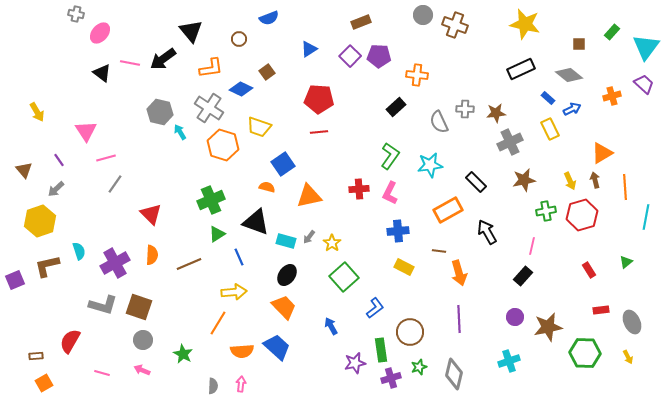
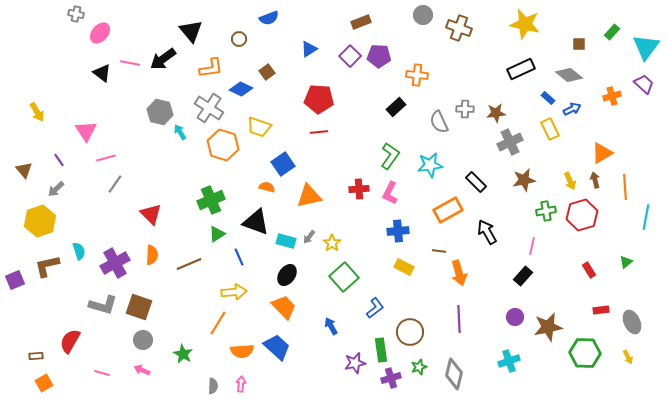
brown cross at (455, 25): moved 4 px right, 3 px down
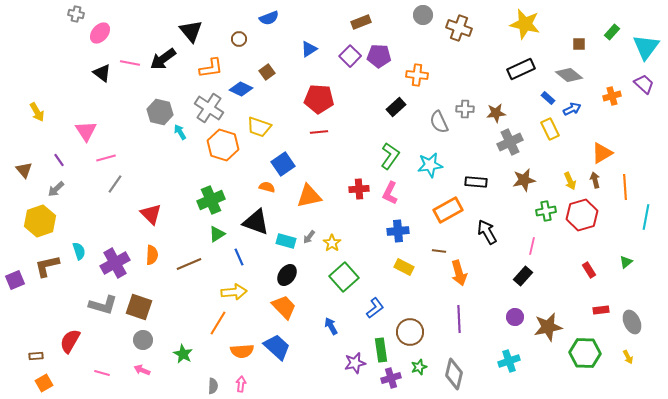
black rectangle at (476, 182): rotated 40 degrees counterclockwise
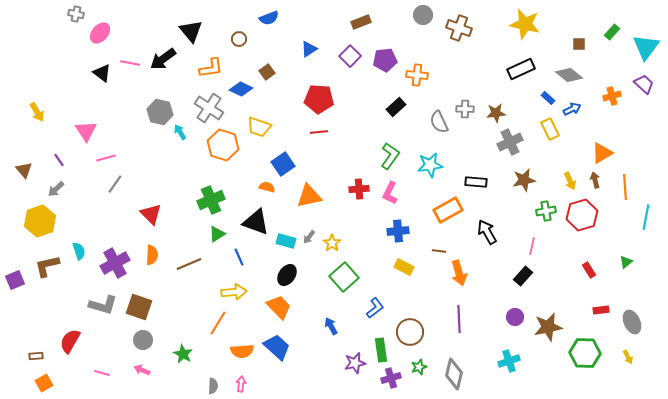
purple pentagon at (379, 56): moved 6 px right, 4 px down; rotated 10 degrees counterclockwise
orange trapezoid at (284, 307): moved 5 px left
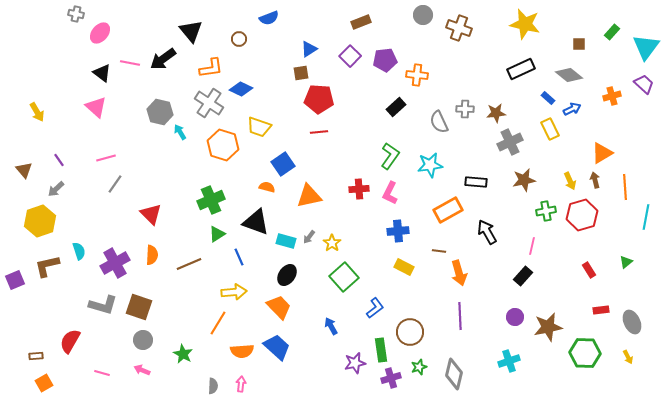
brown square at (267, 72): moved 34 px right, 1 px down; rotated 28 degrees clockwise
gray cross at (209, 108): moved 5 px up
pink triangle at (86, 131): moved 10 px right, 24 px up; rotated 15 degrees counterclockwise
purple line at (459, 319): moved 1 px right, 3 px up
